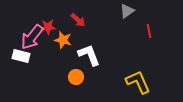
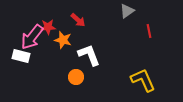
yellow L-shape: moved 5 px right, 2 px up
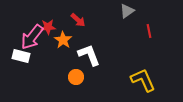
orange star: rotated 18 degrees clockwise
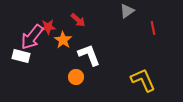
red line: moved 4 px right, 3 px up
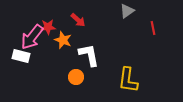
orange star: rotated 12 degrees counterclockwise
white L-shape: rotated 10 degrees clockwise
yellow L-shape: moved 15 px left; rotated 148 degrees counterclockwise
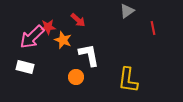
pink arrow: rotated 8 degrees clockwise
white rectangle: moved 4 px right, 11 px down
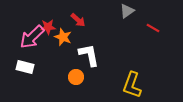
red line: rotated 48 degrees counterclockwise
orange star: moved 3 px up
yellow L-shape: moved 4 px right, 5 px down; rotated 12 degrees clockwise
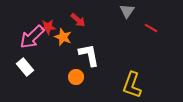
gray triangle: rotated 21 degrees counterclockwise
red line: moved 2 px left
white rectangle: rotated 36 degrees clockwise
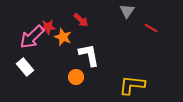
red arrow: moved 3 px right
yellow L-shape: rotated 76 degrees clockwise
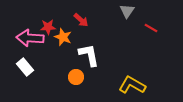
pink arrow: moved 2 px left, 1 px down; rotated 48 degrees clockwise
yellow L-shape: rotated 24 degrees clockwise
